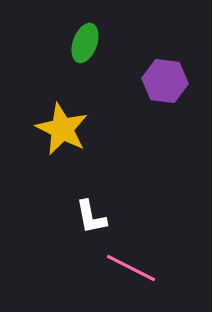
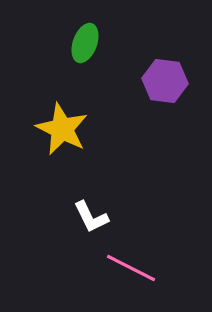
white L-shape: rotated 15 degrees counterclockwise
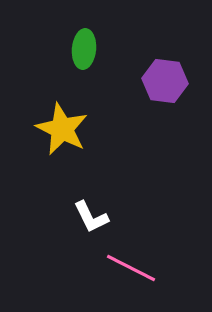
green ellipse: moved 1 px left, 6 px down; rotated 15 degrees counterclockwise
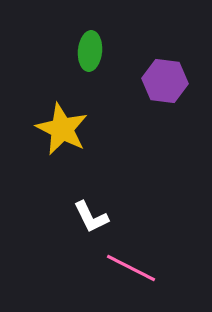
green ellipse: moved 6 px right, 2 px down
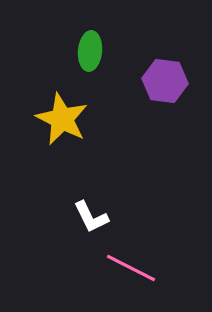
yellow star: moved 10 px up
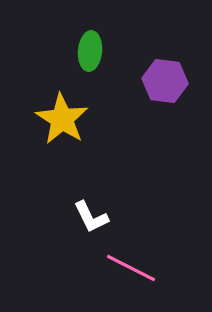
yellow star: rotated 6 degrees clockwise
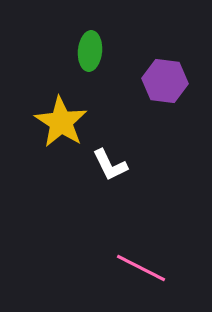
yellow star: moved 1 px left, 3 px down
white L-shape: moved 19 px right, 52 px up
pink line: moved 10 px right
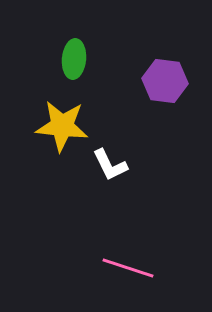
green ellipse: moved 16 px left, 8 px down
yellow star: moved 1 px right, 4 px down; rotated 26 degrees counterclockwise
pink line: moved 13 px left; rotated 9 degrees counterclockwise
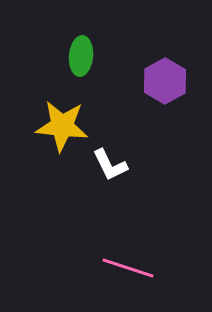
green ellipse: moved 7 px right, 3 px up
purple hexagon: rotated 24 degrees clockwise
